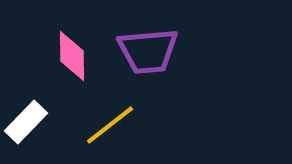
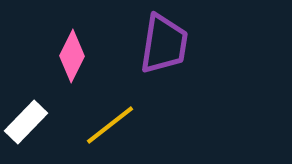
purple trapezoid: moved 16 px right, 7 px up; rotated 76 degrees counterclockwise
pink diamond: rotated 27 degrees clockwise
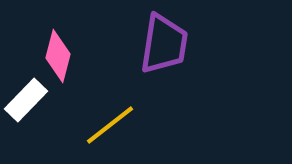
pink diamond: moved 14 px left; rotated 12 degrees counterclockwise
white rectangle: moved 22 px up
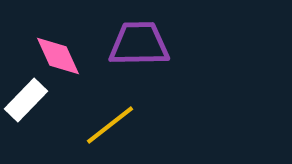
purple trapezoid: moved 25 px left; rotated 100 degrees counterclockwise
pink diamond: rotated 39 degrees counterclockwise
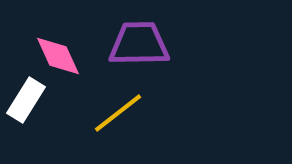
white rectangle: rotated 12 degrees counterclockwise
yellow line: moved 8 px right, 12 px up
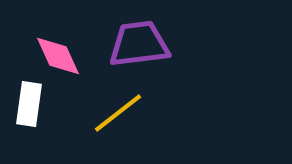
purple trapezoid: rotated 6 degrees counterclockwise
white rectangle: moved 3 px right, 4 px down; rotated 24 degrees counterclockwise
